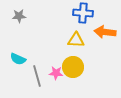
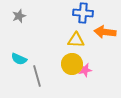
gray star: rotated 16 degrees counterclockwise
cyan semicircle: moved 1 px right
yellow circle: moved 1 px left, 3 px up
pink star: moved 29 px right, 3 px up; rotated 16 degrees counterclockwise
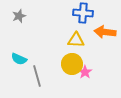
pink star: moved 2 px down; rotated 24 degrees counterclockwise
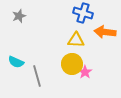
blue cross: rotated 12 degrees clockwise
cyan semicircle: moved 3 px left, 3 px down
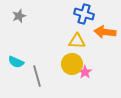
blue cross: moved 1 px right, 1 px down
yellow triangle: moved 1 px right, 1 px down
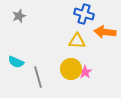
yellow circle: moved 1 px left, 5 px down
gray line: moved 1 px right, 1 px down
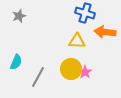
blue cross: moved 1 px right, 1 px up
cyan semicircle: rotated 91 degrees counterclockwise
gray line: rotated 45 degrees clockwise
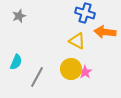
yellow triangle: rotated 24 degrees clockwise
gray line: moved 1 px left
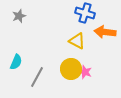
pink star: rotated 16 degrees counterclockwise
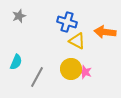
blue cross: moved 18 px left, 9 px down
